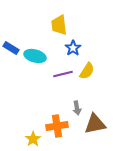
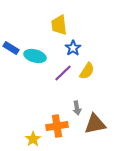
purple line: moved 1 px up; rotated 30 degrees counterclockwise
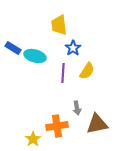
blue rectangle: moved 2 px right
purple line: rotated 42 degrees counterclockwise
brown triangle: moved 2 px right
